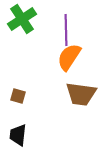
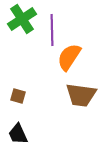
purple line: moved 14 px left
brown trapezoid: moved 1 px down
black trapezoid: moved 1 px up; rotated 30 degrees counterclockwise
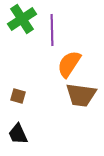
orange semicircle: moved 7 px down
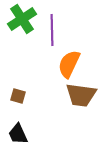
orange semicircle: rotated 8 degrees counterclockwise
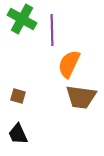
green cross: rotated 28 degrees counterclockwise
brown trapezoid: moved 2 px down
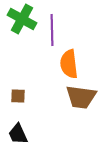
orange semicircle: rotated 32 degrees counterclockwise
brown square: rotated 14 degrees counterclockwise
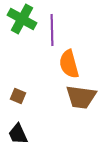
orange semicircle: rotated 8 degrees counterclockwise
brown square: rotated 21 degrees clockwise
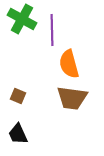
brown trapezoid: moved 9 px left, 1 px down
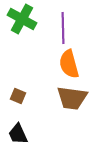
purple line: moved 11 px right, 2 px up
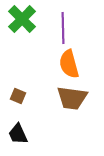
green cross: rotated 16 degrees clockwise
